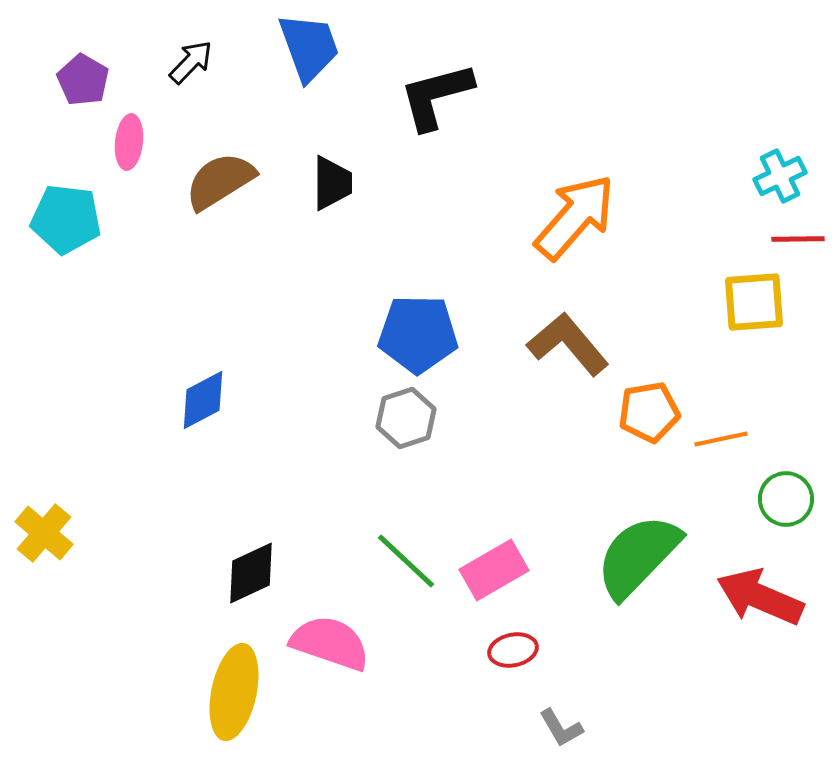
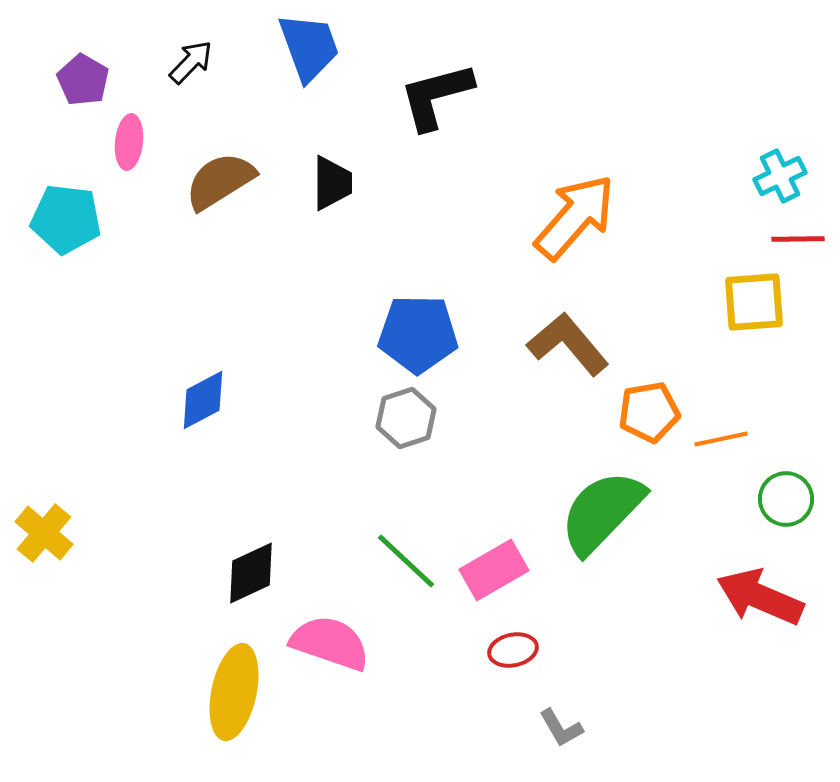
green semicircle: moved 36 px left, 44 px up
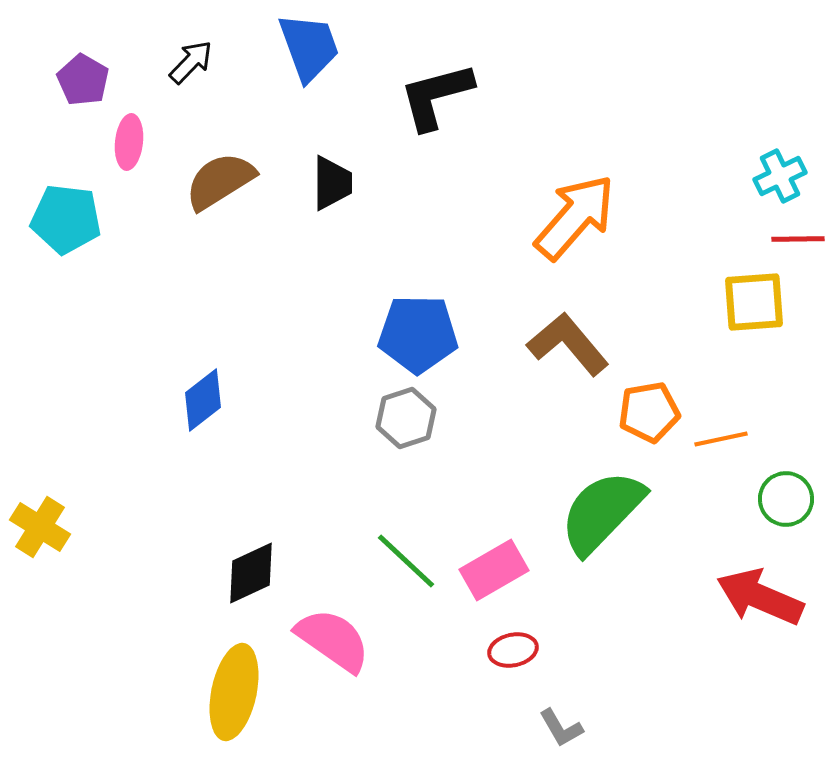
blue diamond: rotated 10 degrees counterclockwise
yellow cross: moved 4 px left, 6 px up; rotated 8 degrees counterclockwise
pink semicircle: moved 3 px right, 3 px up; rotated 16 degrees clockwise
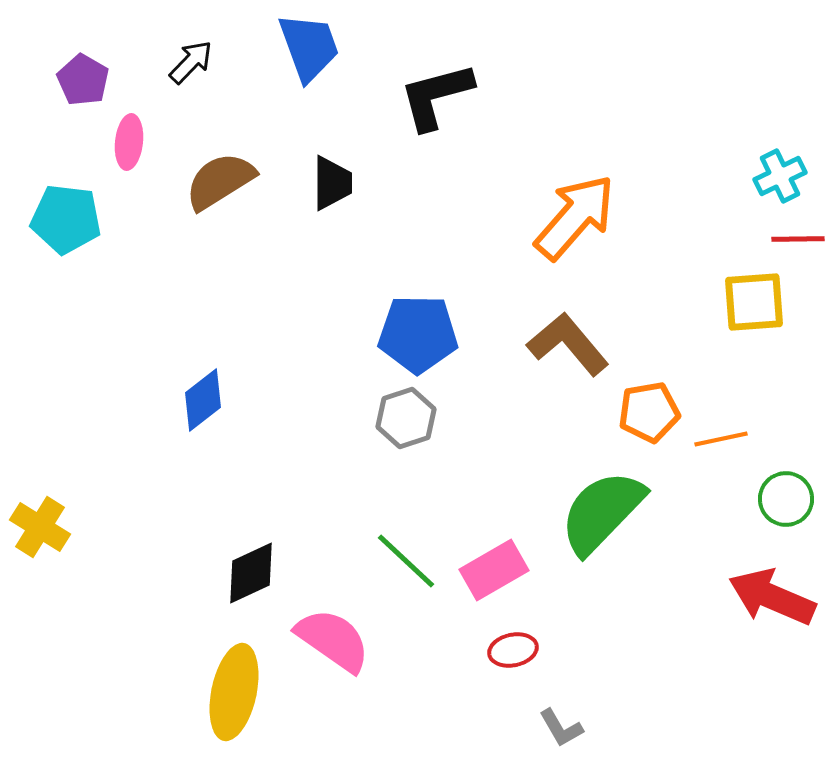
red arrow: moved 12 px right
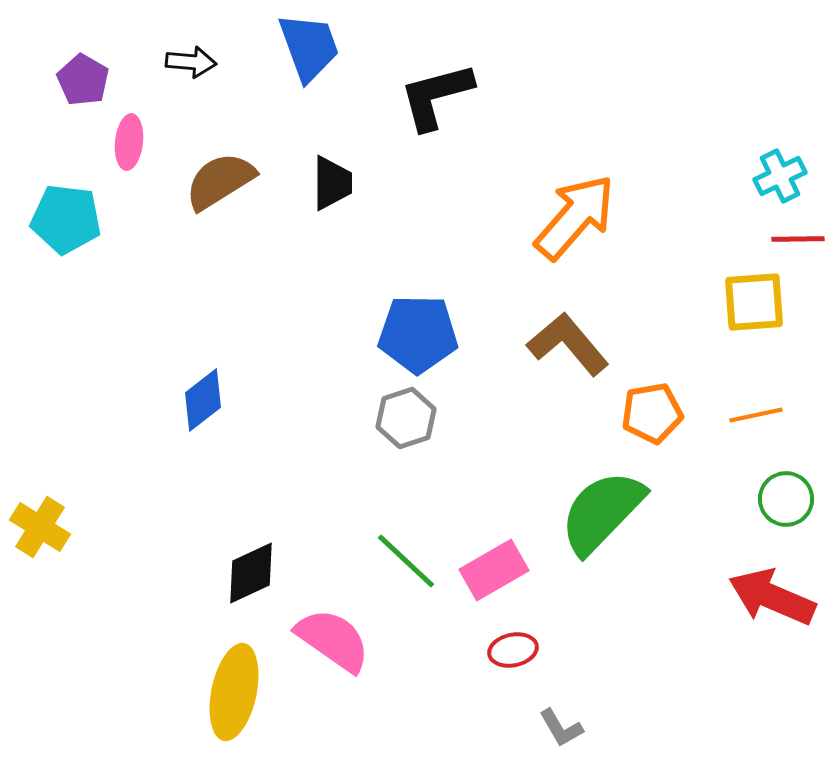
black arrow: rotated 51 degrees clockwise
orange pentagon: moved 3 px right, 1 px down
orange line: moved 35 px right, 24 px up
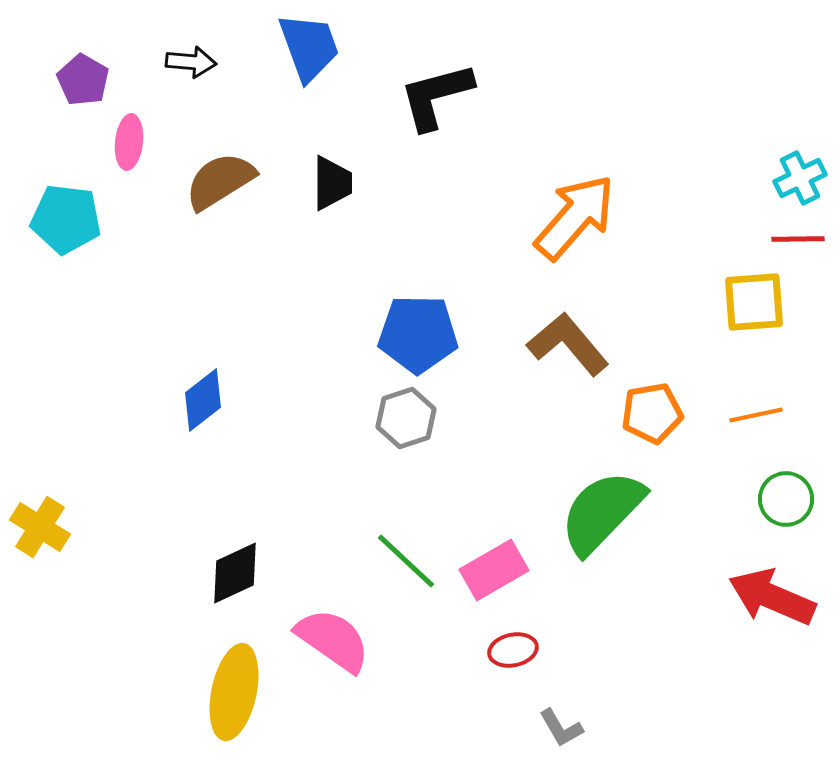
cyan cross: moved 20 px right, 2 px down
black diamond: moved 16 px left
